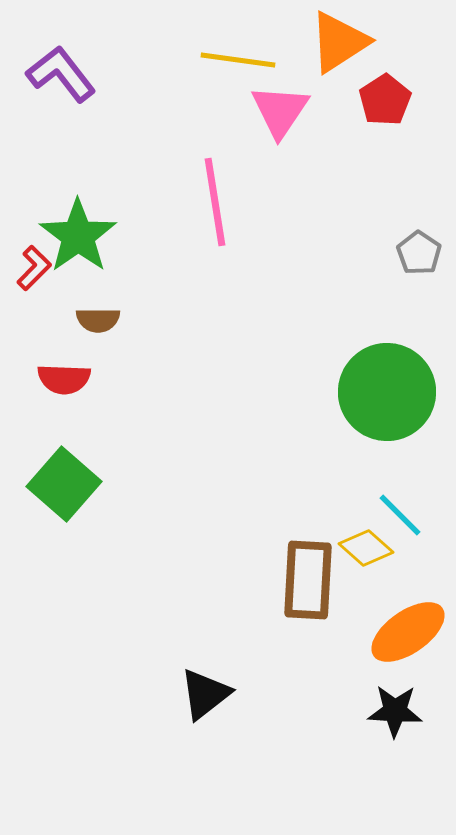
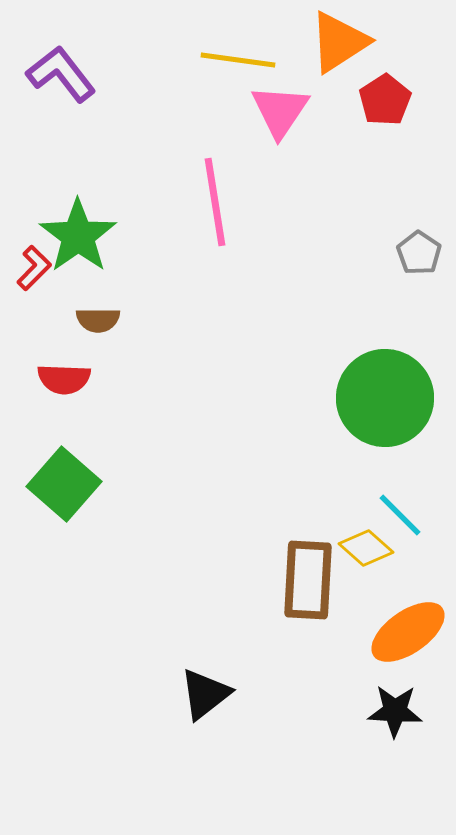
green circle: moved 2 px left, 6 px down
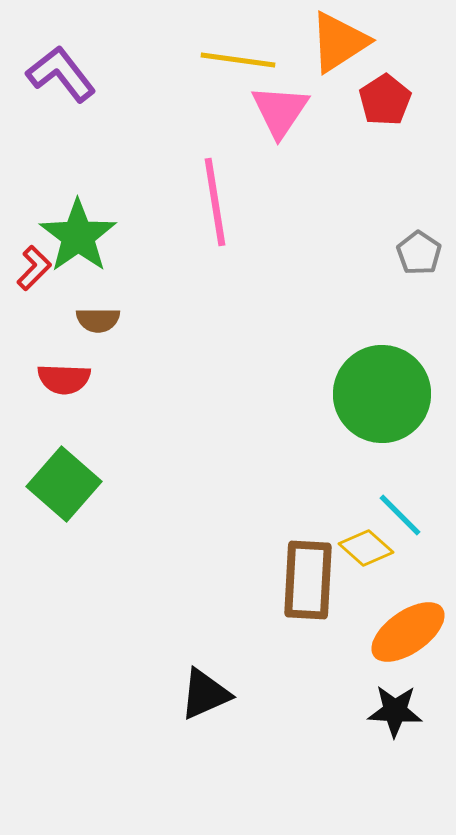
green circle: moved 3 px left, 4 px up
black triangle: rotated 14 degrees clockwise
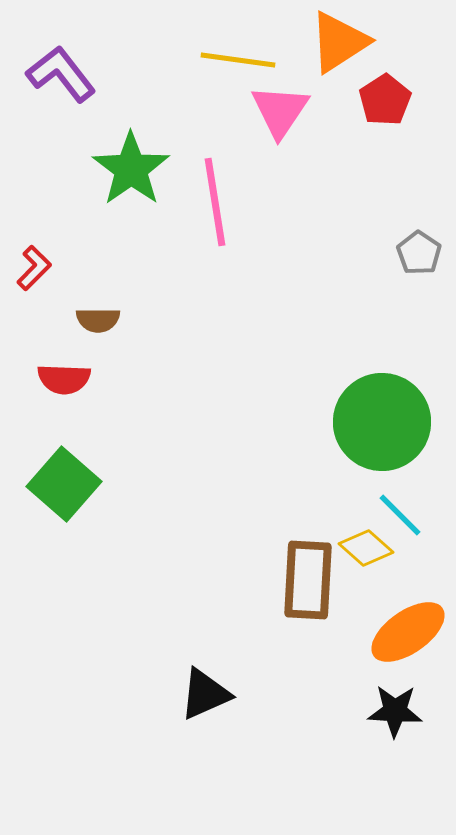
green star: moved 53 px right, 67 px up
green circle: moved 28 px down
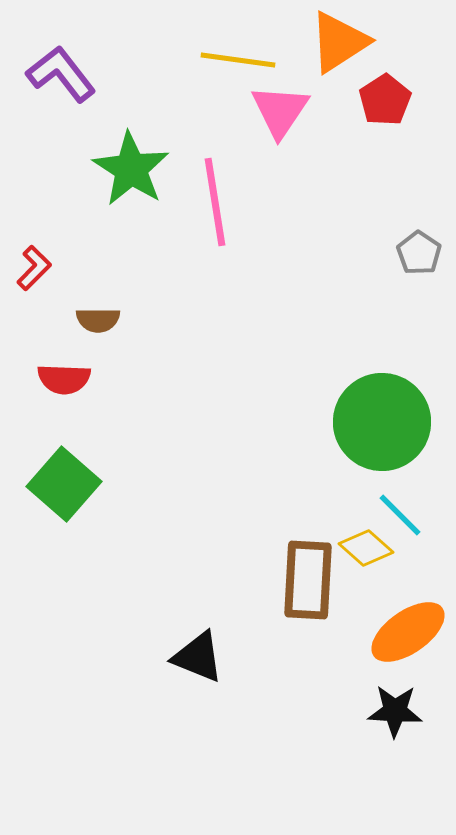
green star: rotated 4 degrees counterclockwise
black triangle: moved 7 px left, 37 px up; rotated 46 degrees clockwise
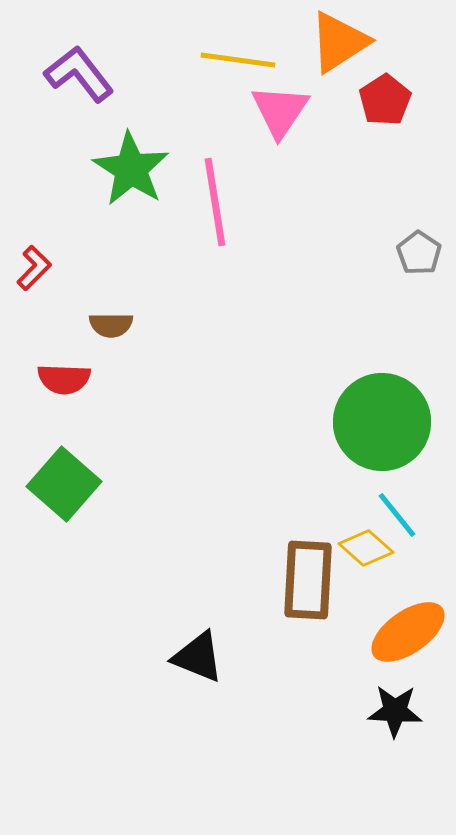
purple L-shape: moved 18 px right
brown semicircle: moved 13 px right, 5 px down
cyan line: moved 3 px left; rotated 6 degrees clockwise
